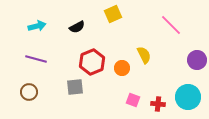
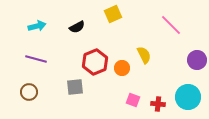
red hexagon: moved 3 px right
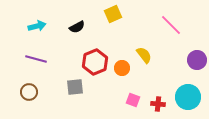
yellow semicircle: rotated 12 degrees counterclockwise
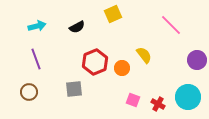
purple line: rotated 55 degrees clockwise
gray square: moved 1 px left, 2 px down
red cross: rotated 24 degrees clockwise
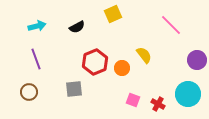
cyan circle: moved 3 px up
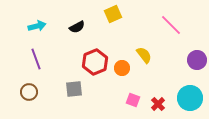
cyan circle: moved 2 px right, 4 px down
red cross: rotated 16 degrees clockwise
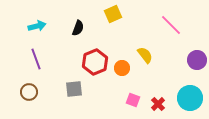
black semicircle: moved 1 px right, 1 px down; rotated 42 degrees counterclockwise
yellow semicircle: moved 1 px right
